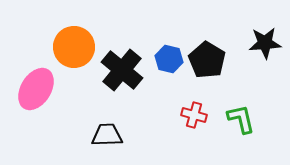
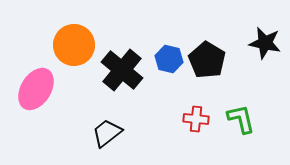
black star: rotated 16 degrees clockwise
orange circle: moved 2 px up
red cross: moved 2 px right, 4 px down; rotated 10 degrees counterclockwise
black trapezoid: moved 2 px up; rotated 36 degrees counterclockwise
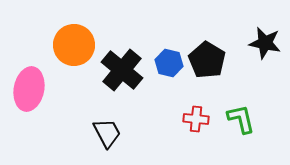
blue hexagon: moved 4 px down
pink ellipse: moved 7 px left; rotated 21 degrees counterclockwise
black trapezoid: rotated 100 degrees clockwise
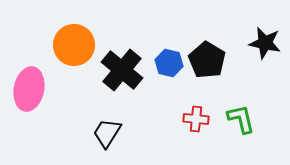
black trapezoid: rotated 120 degrees counterclockwise
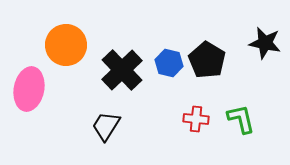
orange circle: moved 8 px left
black cross: rotated 6 degrees clockwise
black trapezoid: moved 1 px left, 7 px up
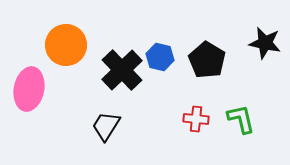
blue hexagon: moved 9 px left, 6 px up
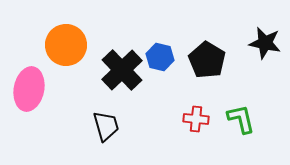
black trapezoid: rotated 132 degrees clockwise
